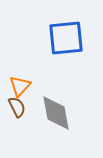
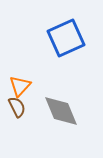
blue square: rotated 18 degrees counterclockwise
gray diamond: moved 5 px right, 2 px up; rotated 12 degrees counterclockwise
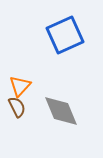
blue square: moved 1 px left, 3 px up
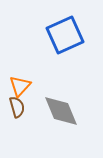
brown semicircle: rotated 10 degrees clockwise
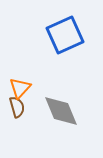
orange triangle: moved 2 px down
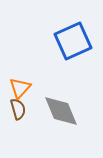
blue square: moved 8 px right, 6 px down
brown semicircle: moved 1 px right, 2 px down
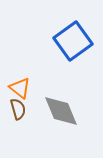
blue square: rotated 12 degrees counterclockwise
orange triangle: rotated 35 degrees counterclockwise
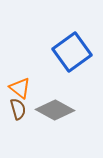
blue square: moved 1 px left, 11 px down
gray diamond: moved 6 px left, 1 px up; rotated 39 degrees counterclockwise
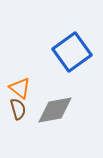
gray diamond: rotated 39 degrees counterclockwise
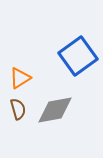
blue square: moved 6 px right, 4 px down
orange triangle: moved 10 px up; rotated 50 degrees clockwise
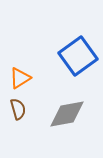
gray diamond: moved 12 px right, 4 px down
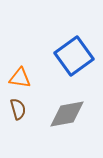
blue square: moved 4 px left
orange triangle: rotated 40 degrees clockwise
